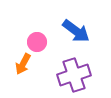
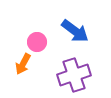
blue arrow: moved 1 px left
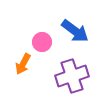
pink circle: moved 5 px right
purple cross: moved 2 px left, 1 px down
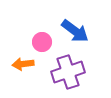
orange arrow: rotated 55 degrees clockwise
purple cross: moved 4 px left, 4 px up
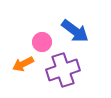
orange arrow: rotated 20 degrees counterclockwise
purple cross: moved 5 px left, 2 px up
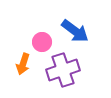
orange arrow: rotated 45 degrees counterclockwise
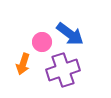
blue arrow: moved 5 px left, 3 px down
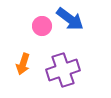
blue arrow: moved 15 px up
pink circle: moved 16 px up
